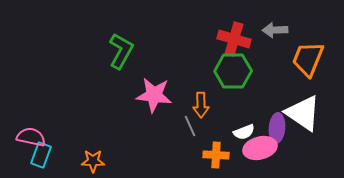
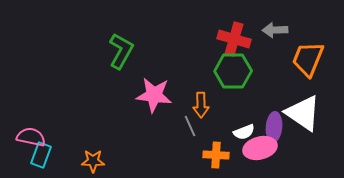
purple ellipse: moved 3 px left, 1 px up
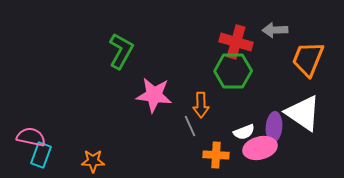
red cross: moved 2 px right, 3 px down
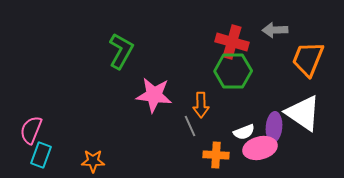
red cross: moved 4 px left
pink semicircle: moved 7 px up; rotated 80 degrees counterclockwise
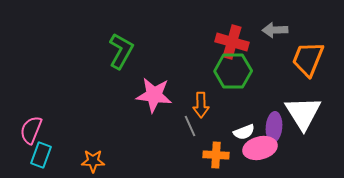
white triangle: rotated 24 degrees clockwise
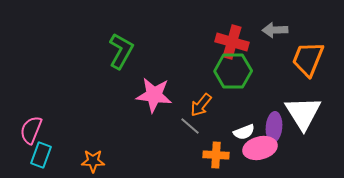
orange arrow: rotated 40 degrees clockwise
gray line: rotated 25 degrees counterclockwise
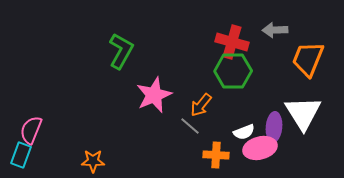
pink star: rotated 30 degrees counterclockwise
cyan rectangle: moved 20 px left
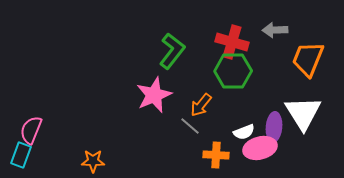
green L-shape: moved 51 px right; rotated 9 degrees clockwise
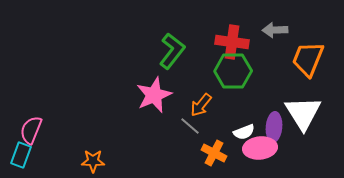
red cross: rotated 8 degrees counterclockwise
pink ellipse: rotated 8 degrees clockwise
orange cross: moved 2 px left, 2 px up; rotated 25 degrees clockwise
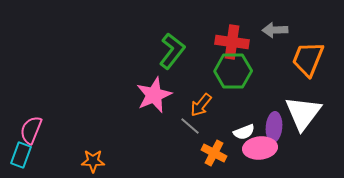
white triangle: rotated 9 degrees clockwise
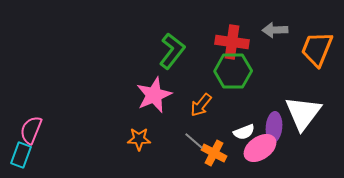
orange trapezoid: moved 9 px right, 10 px up
gray line: moved 4 px right, 15 px down
pink ellipse: rotated 28 degrees counterclockwise
orange star: moved 46 px right, 22 px up
